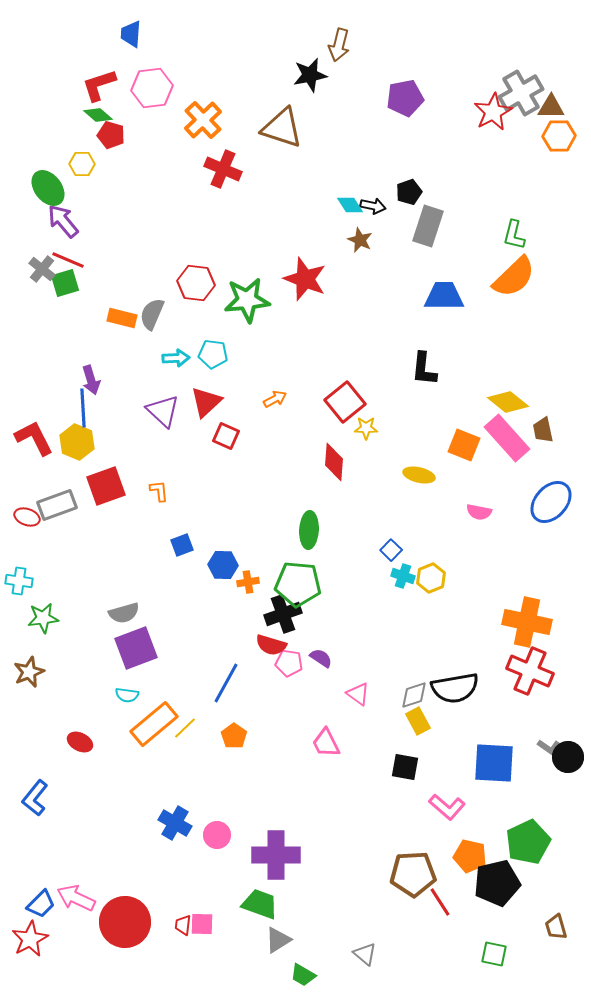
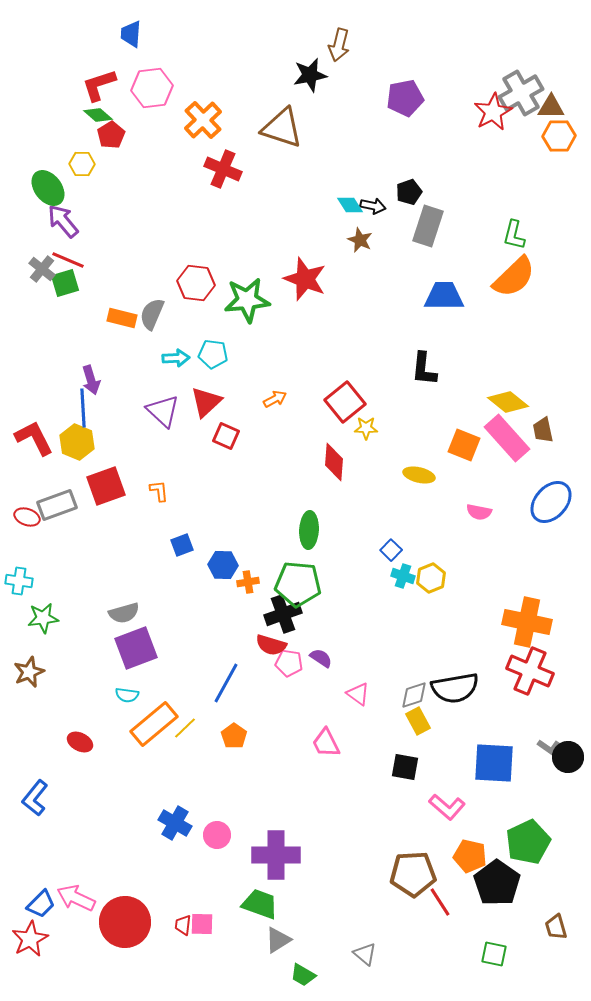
red pentagon at (111, 135): rotated 24 degrees clockwise
black pentagon at (497, 883): rotated 24 degrees counterclockwise
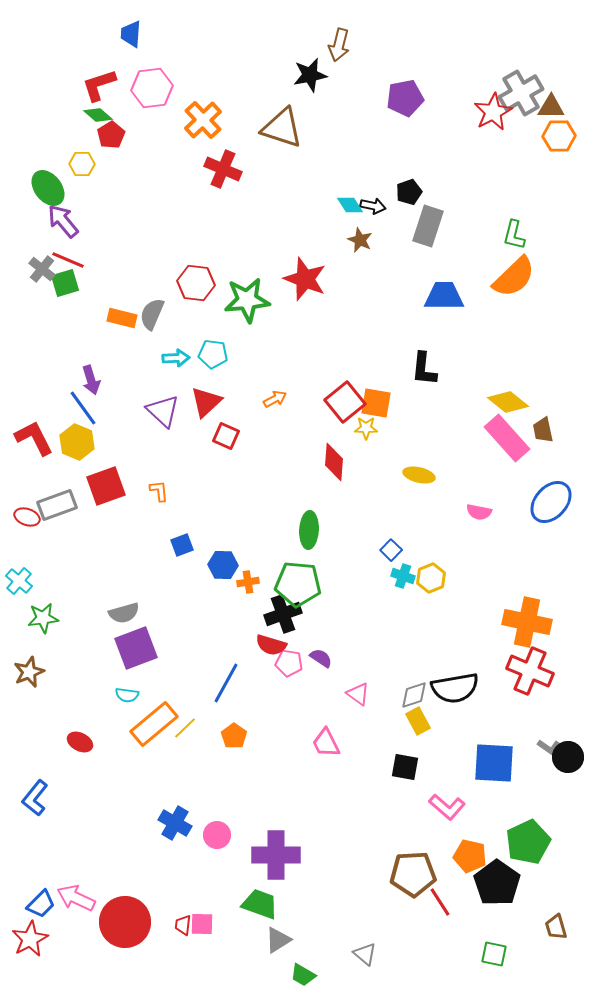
blue line at (83, 408): rotated 33 degrees counterclockwise
orange square at (464, 445): moved 88 px left, 42 px up; rotated 12 degrees counterclockwise
cyan cross at (19, 581): rotated 32 degrees clockwise
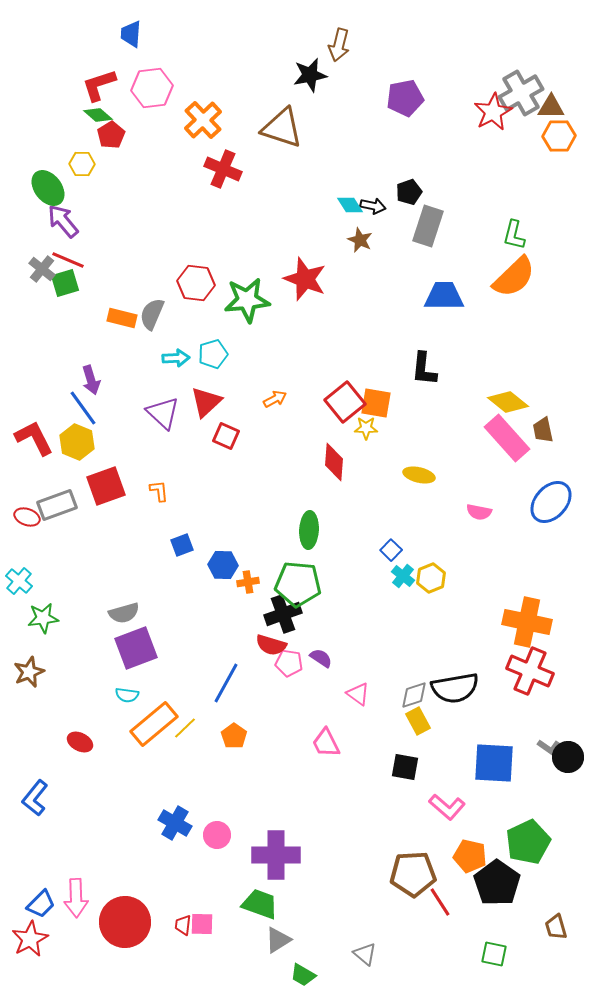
cyan pentagon at (213, 354): rotated 24 degrees counterclockwise
purple triangle at (163, 411): moved 2 px down
cyan cross at (403, 576): rotated 20 degrees clockwise
pink arrow at (76, 898): rotated 117 degrees counterclockwise
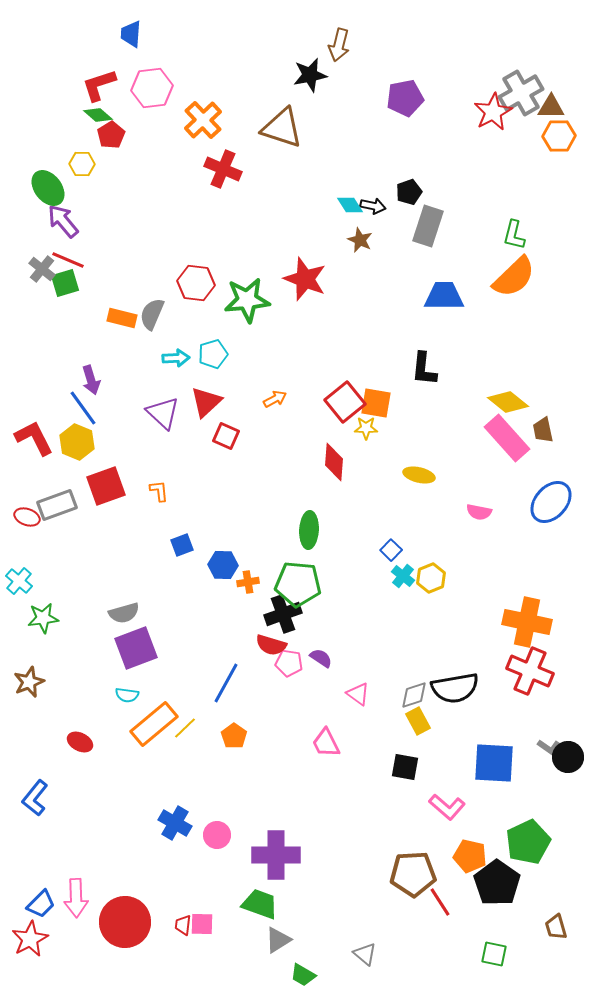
brown star at (29, 672): moved 10 px down
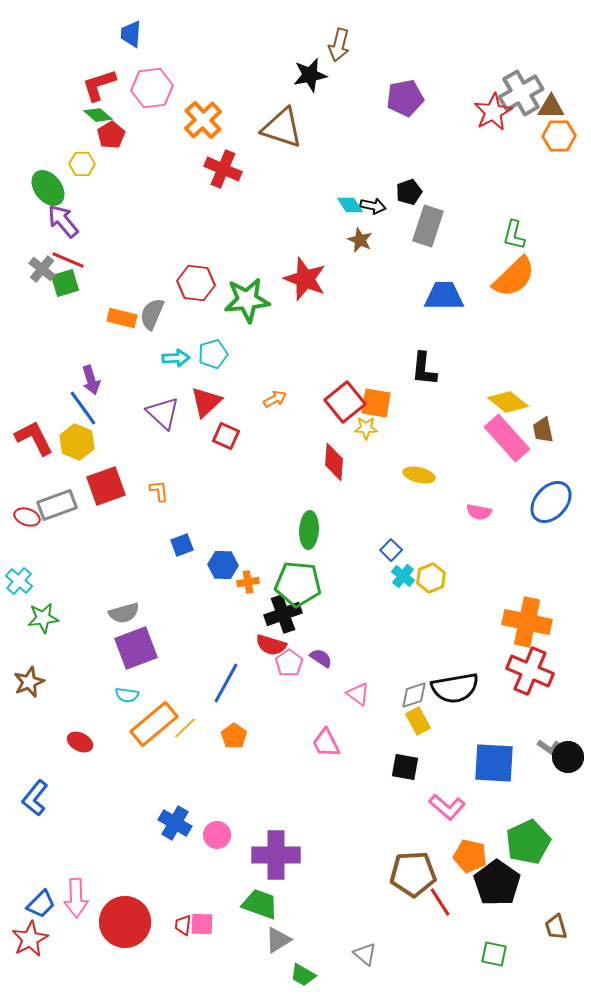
pink pentagon at (289, 663): rotated 28 degrees clockwise
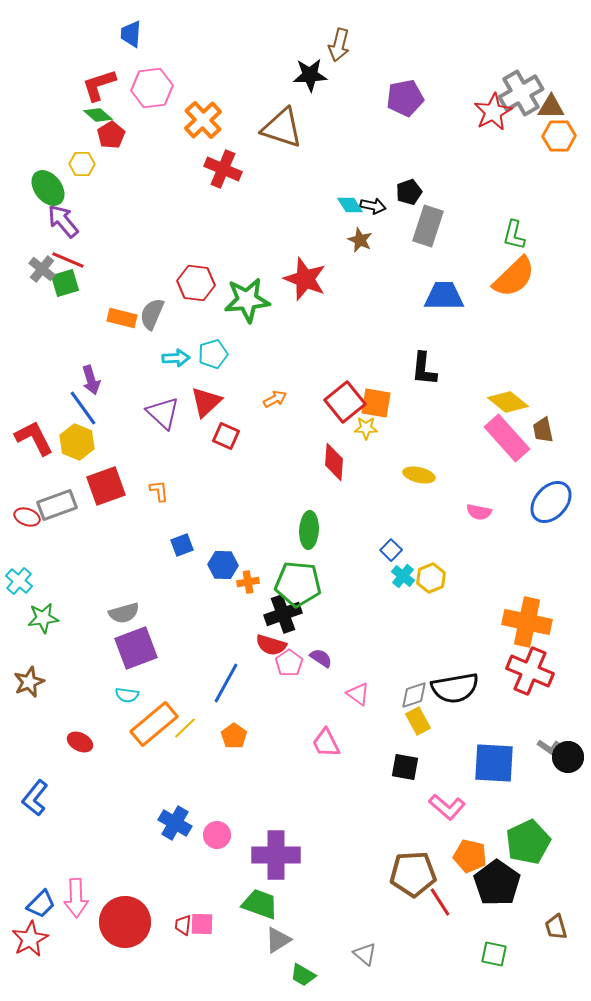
black star at (310, 75): rotated 8 degrees clockwise
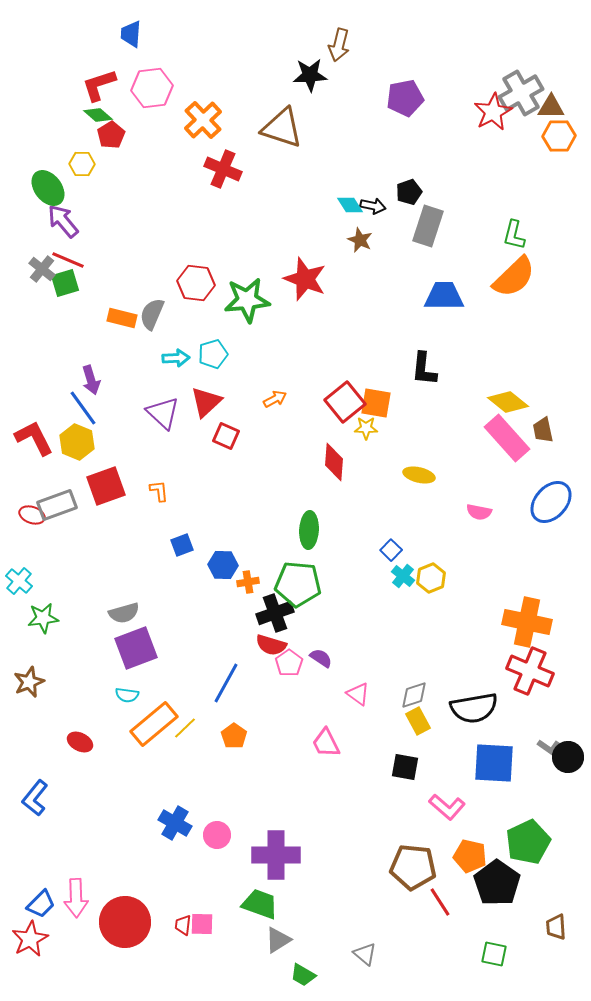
red ellipse at (27, 517): moved 5 px right, 2 px up
black cross at (283, 614): moved 8 px left, 1 px up
black semicircle at (455, 688): moved 19 px right, 20 px down
brown pentagon at (413, 874): moved 7 px up; rotated 9 degrees clockwise
brown trapezoid at (556, 927): rotated 12 degrees clockwise
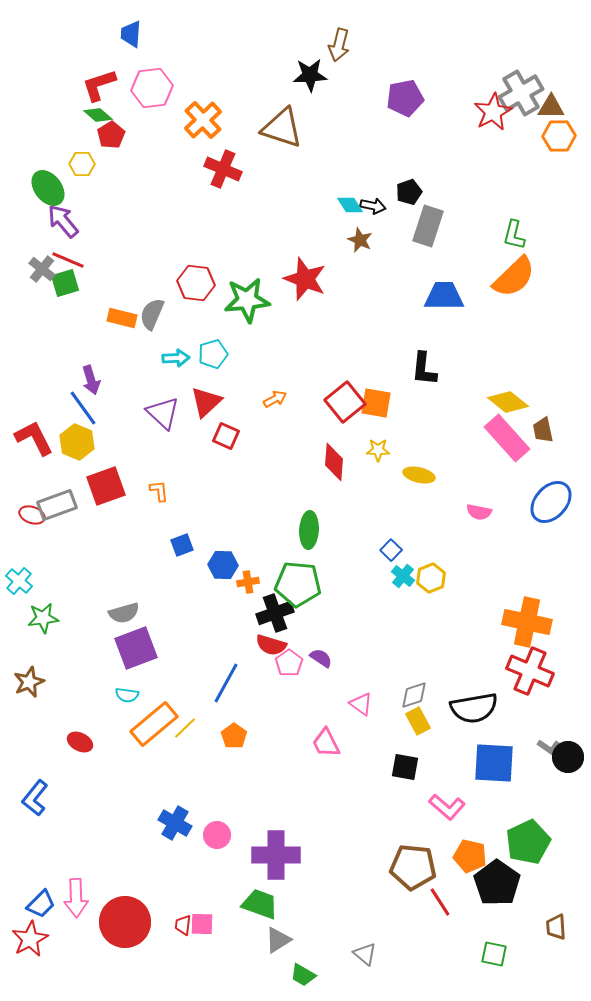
yellow star at (366, 428): moved 12 px right, 22 px down
pink triangle at (358, 694): moved 3 px right, 10 px down
